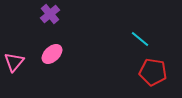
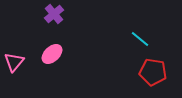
purple cross: moved 4 px right
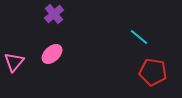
cyan line: moved 1 px left, 2 px up
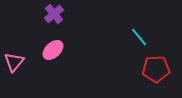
cyan line: rotated 12 degrees clockwise
pink ellipse: moved 1 px right, 4 px up
red pentagon: moved 3 px right, 3 px up; rotated 12 degrees counterclockwise
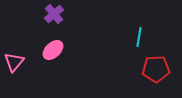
cyan line: rotated 48 degrees clockwise
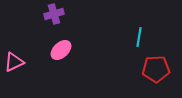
purple cross: rotated 24 degrees clockwise
pink ellipse: moved 8 px right
pink triangle: rotated 25 degrees clockwise
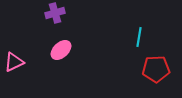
purple cross: moved 1 px right, 1 px up
